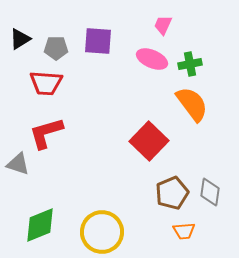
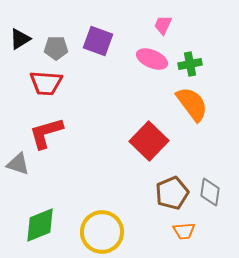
purple square: rotated 16 degrees clockwise
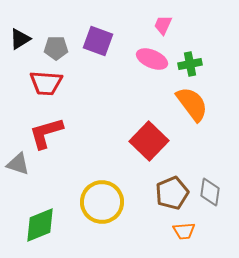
yellow circle: moved 30 px up
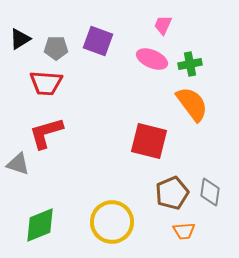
red square: rotated 30 degrees counterclockwise
yellow circle: moved 10 px right, 20 px down
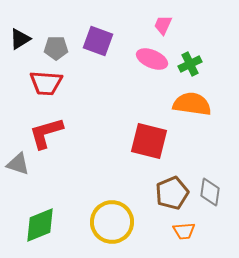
green cross: rotated 15 degrees counterclockwise
orange semicircle: rotated 45 degrees counterclockwise
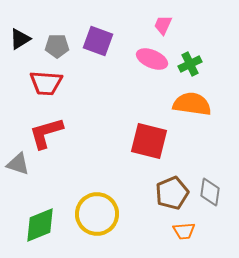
gray pentagon: moved 1 px right, 2 px up
yellow circle: moved 15 px left, 8 px up
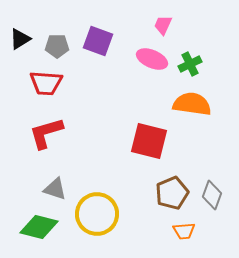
gray triangle: moved 37 px right, 25 px down
gray diamond: moved 2 px right, 3 px down; rotated 12 degrees clockwise
green diamond: moved 1 px left, 2 px down; rotated 36 degrees clockwise
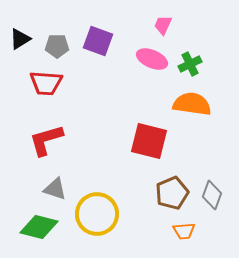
red L-shape: moved 7 px down
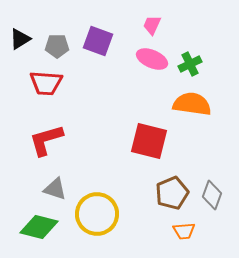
pink trapezoid: moved 11 px left
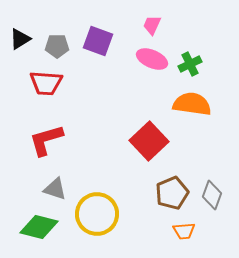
red square: rotated 33 degrees clockwise
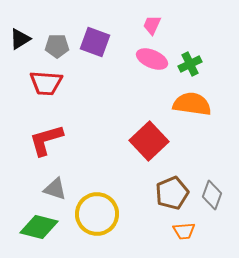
purple square: moved 3 px left, 1 px down
